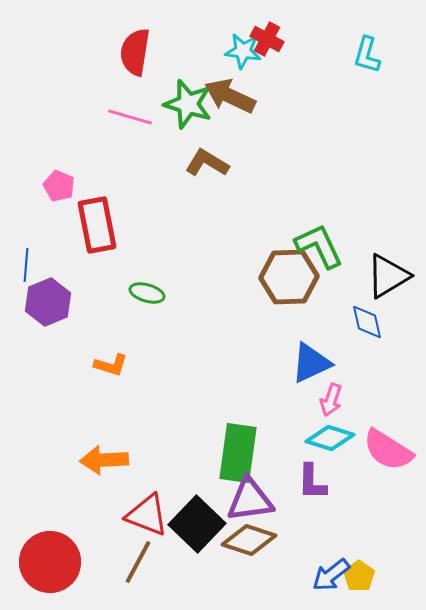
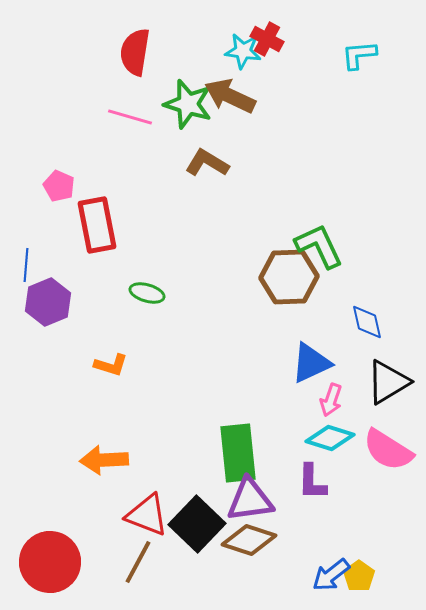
cyan L-shape: moved 8 px left; rotated 69 degrees clockwise
black triangle: moved 106 px down
green rectangle: rotated 14 degrees counterclockwise
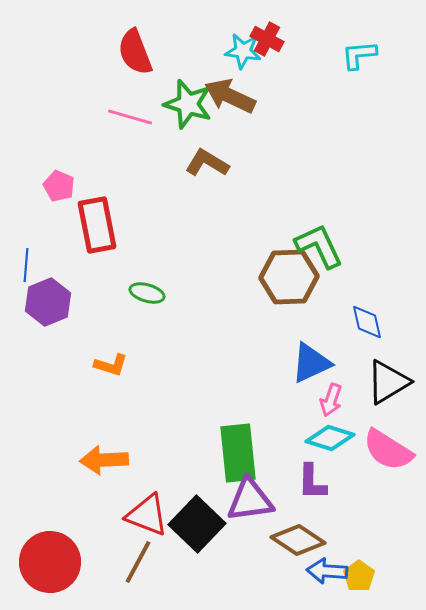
red semicircle: rotated 30 degrees counterclockwise
brown diamond: moved 49 px right; rotated 16 degrees clockwise
blue arrow: moved 4 px left, 4 px up; rotated 42 degrees clockwise
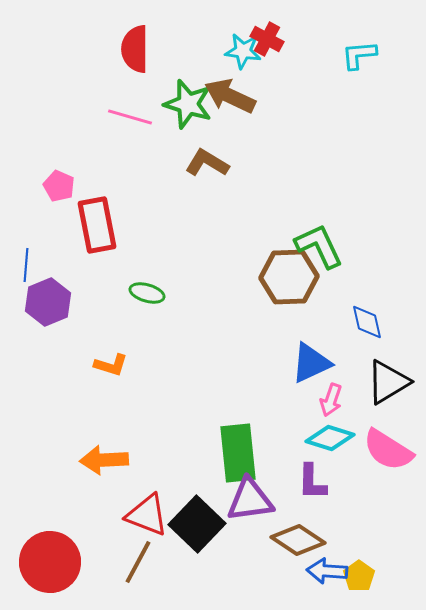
red semicircle: moved 3 px up; rotated 21 degrees clockwise
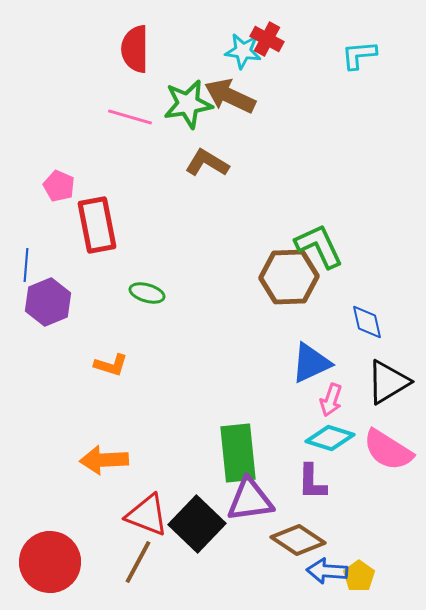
green star: rotated 27 degrees counterclockwise
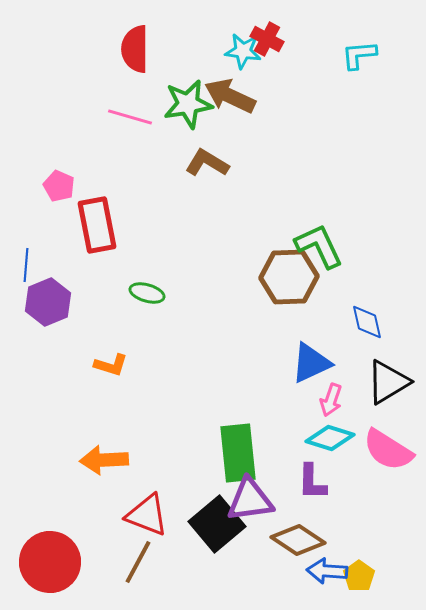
black square: moved 20 px right; rotated 6 degrees clockwise
